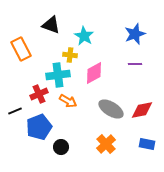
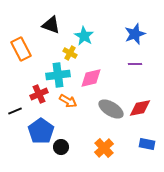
yellow cross: moved 2 px up; rotated 24 degrees clockwise
pink diamond: moved 3 px left, 5 px down; rotated 15 degrees clockwise
red diamond: moved 2 px left, 2 px up
blue pentagon: moved 2 px right, 4 px down; rotated 15 degrees counterclockwise
orange cross: moved 2 px left, 4 px down
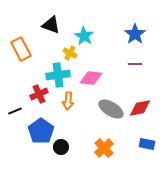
blue star: rotated 15 degrees counterclockwise
pink diamond: rotated 20 degrees clockwise
orange arrow: rotated 66 degrees clockwise
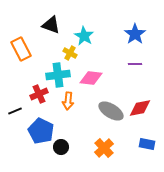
gray ellipse: moved 2 px down
blue pentagon: rotated 10 degrees counterclockwise
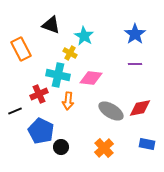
cyan cross: rotated 20 degrees clockwise
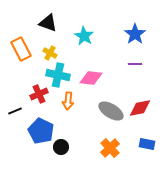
black triangle: moved 3 px left, 2 px up
yellow cross: moved 20 px left
orange cross: moved 6 px right
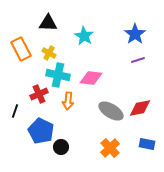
black triangle: rotated 18 degrees counterclockwise
yellow cross: moved 1 px left
purple line: moved 3 px right, 4 px up; rotated 16 degrees counterclockwise
black line: rotated 48 degrees counterclockwise
